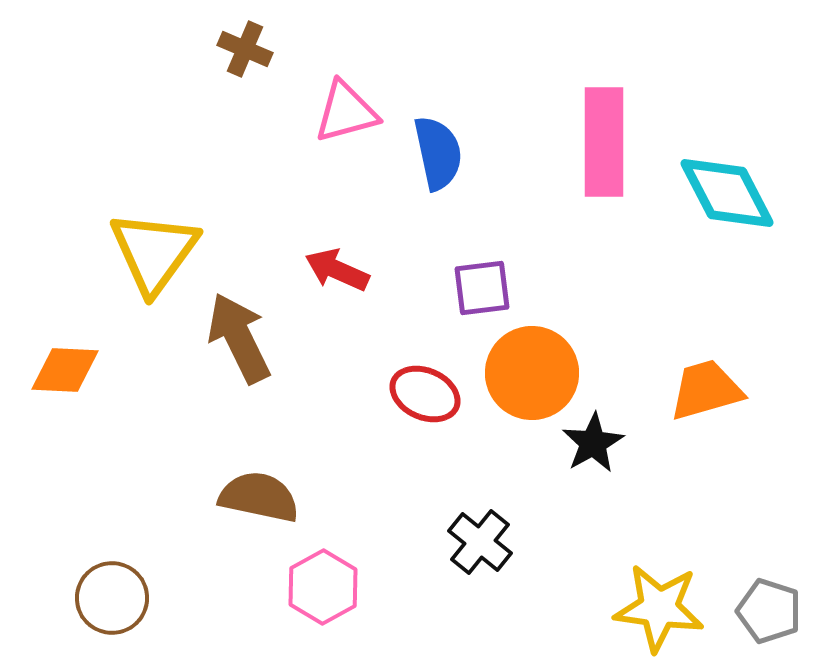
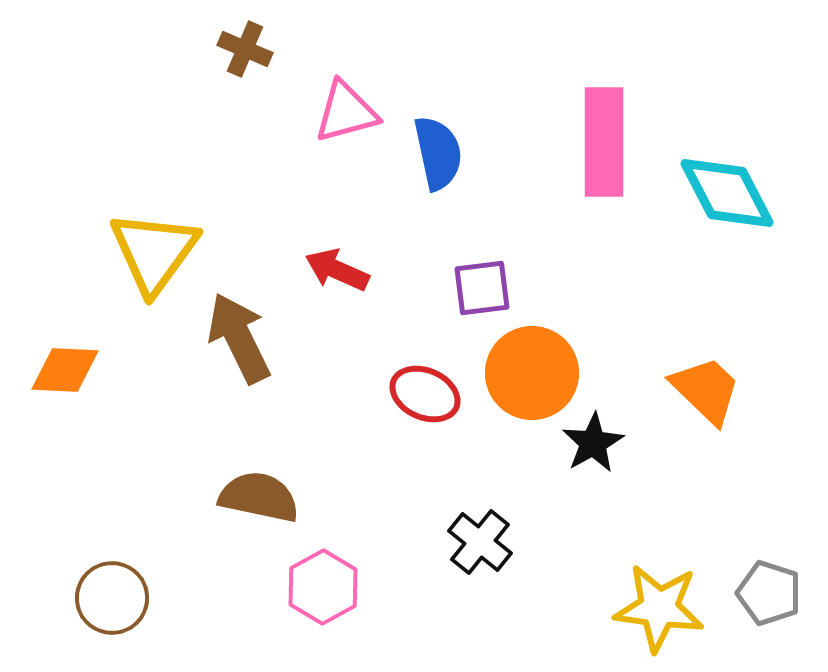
orange trapezoid: rotated 60 degrees clockwise
gray pentagon: moved 18 px up
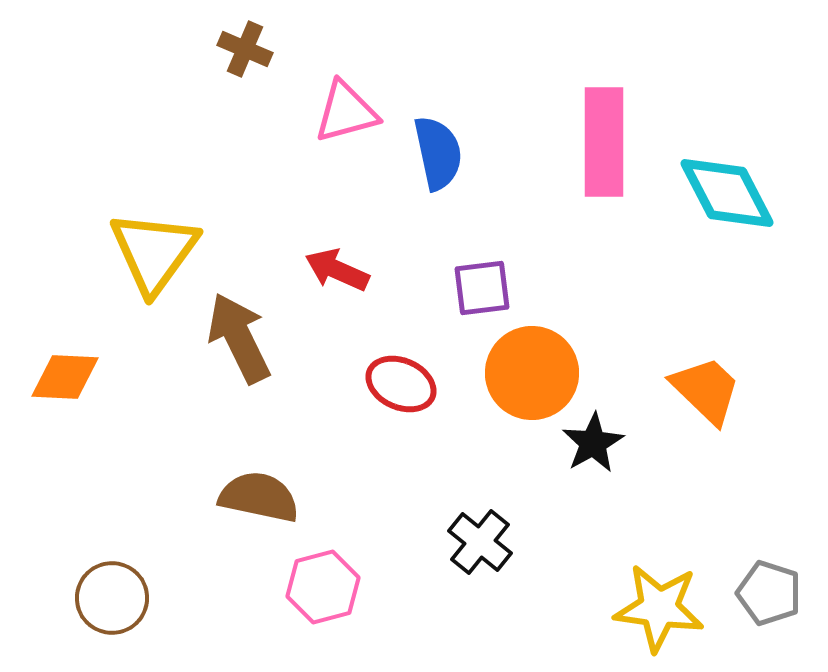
orange diamond: moved 7 px down
red ellipse: moved 24 px left, 10 px up
pink hexagon: rotated 14 degrees clockwise
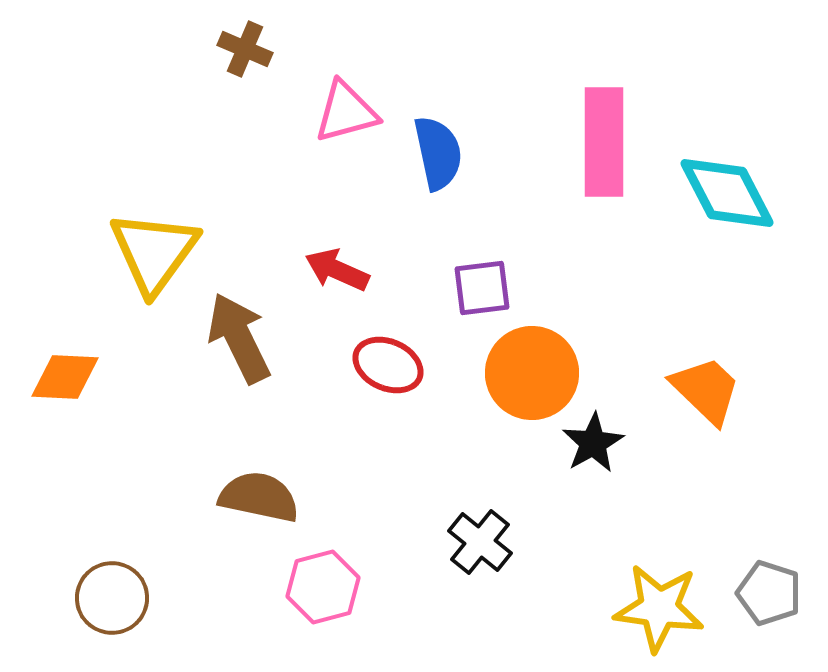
red ellipse: moved 13 px left, 19 px up
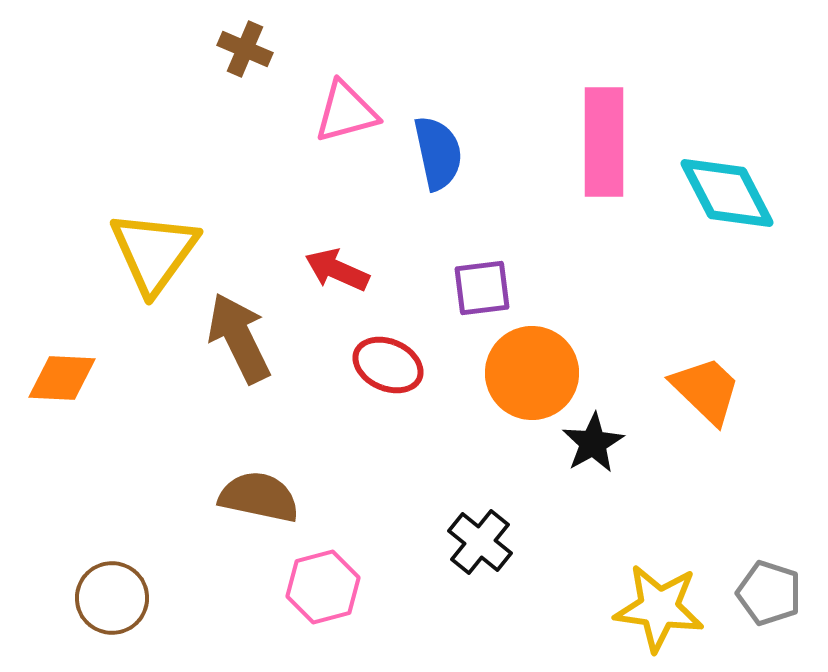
orange diamond: moved 3 px left, 1 px down
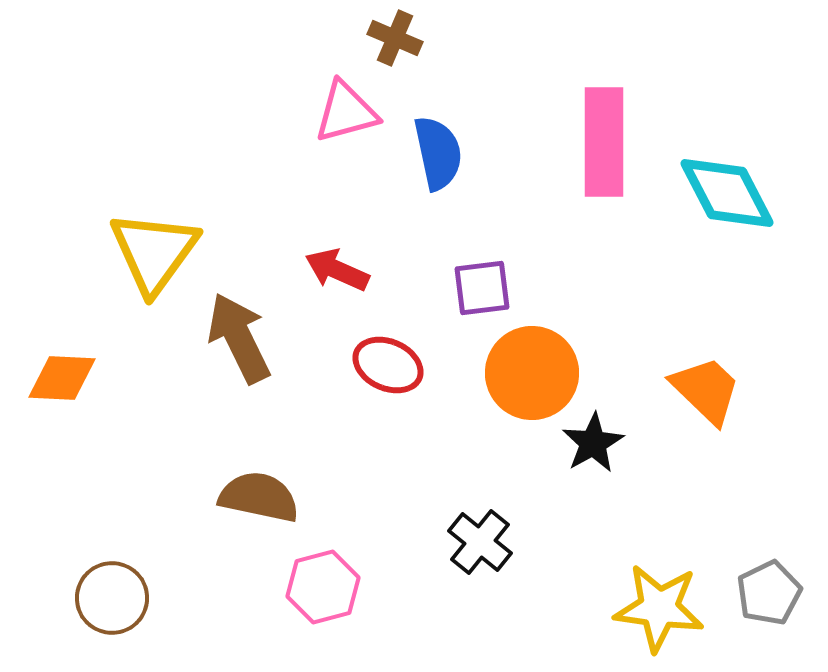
brown cross: moved 150 px right, 11 px up
gray pentagon: rotated 28 degrees clockwise
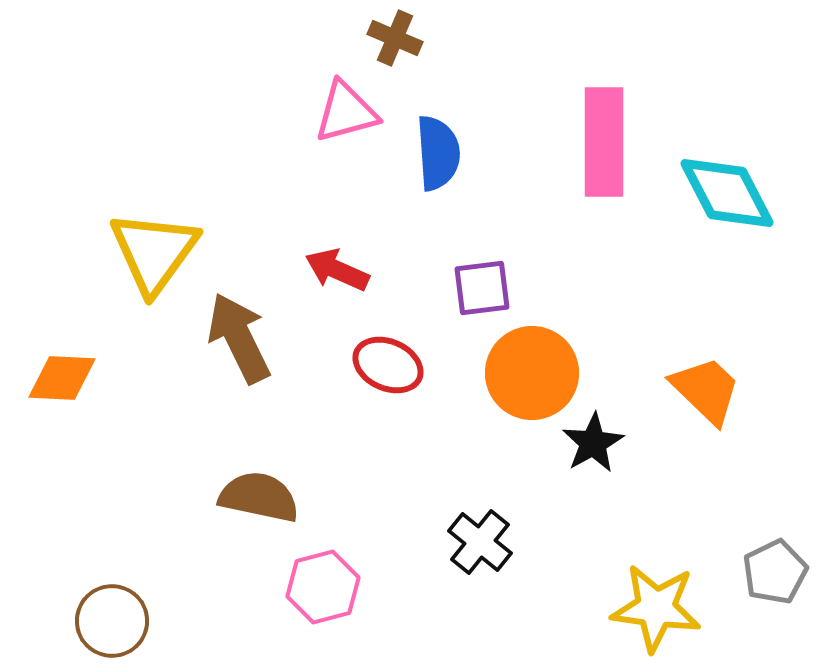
blue semicircle: rotated 8 degrees clockwise
gray pentagon: moved 6 px right, 21 px up
brown circle: moved 23 px down
yellow star: moved 3 px left
